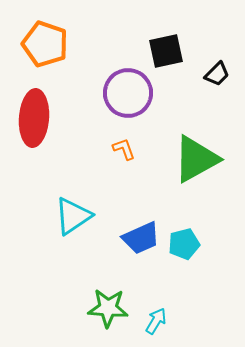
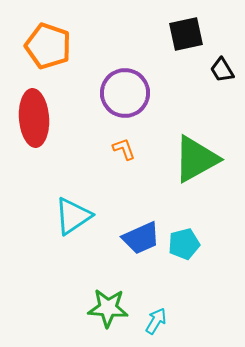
orange pentagon: moved 3 px right, 2 px down
black square: moved 20 px right, 17 px up
black trapezoid: moved 5 px right, 4 px up; rotated 104 degrees clockwise
purple circle: moved 3 px left
red ellipse: rotated 8 degrees counterclockwise
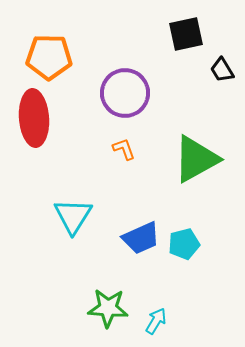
orange pentagon: moved 1 px right, 11 px down; rotated 18 degrees counterclockwise
cyan triangle: rotated 24 degrees counterclockwise
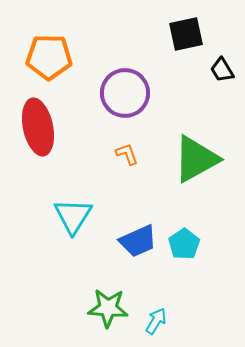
red ellipse: moved 4 px right, 9 px down; rotated 8 degrees counterclockwise
orange L-shape: moved 3 px right, 5 px down
blue trapezoid: moved 3 px left, 3 px down
cyan pentagon: rotated 20 degrees counterclockwise
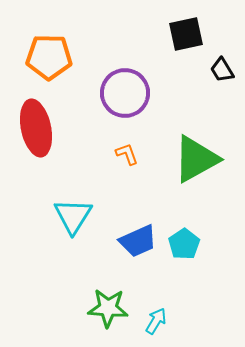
red ellipse: moved 2 px left, 1 px down
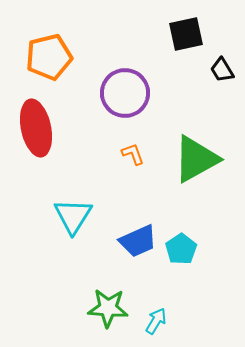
orange pentagon: rotated 15 degrees counterclockwise
orange L-shape: moved 6 px right
cyan pentagon: moved 3 px left, 5 px down
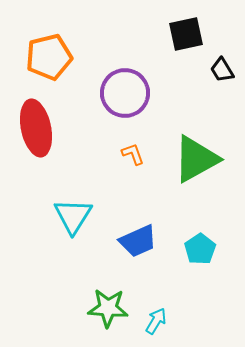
cyan pentagon: moved 19 px right
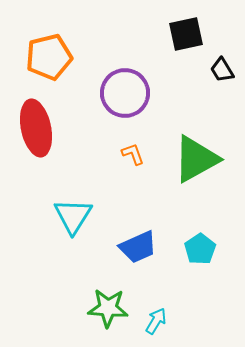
blue trapezoid: moved 6 px down
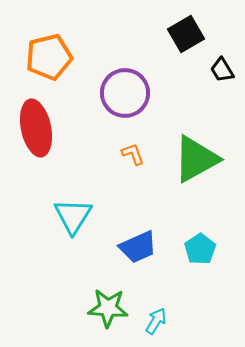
black square: rotated 18 degrees counterclockwise
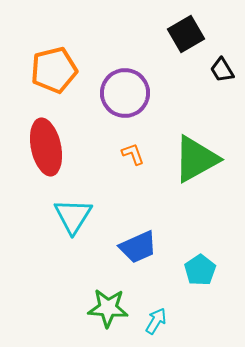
orange pentagon: moved 5 px right, 13 px down
red ellipse: moved 10 px right, 19 px down
cyan pentagon: moved 21 px down
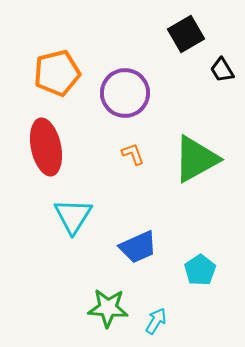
orange pentagon: moved 3 px right, 3 px down
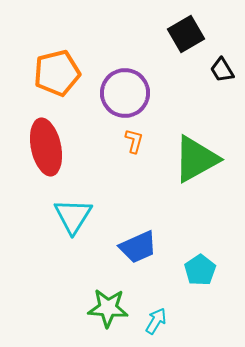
orange L-shape: moved 1 px right, 13 px up; rotated 35 degrees clockwise
